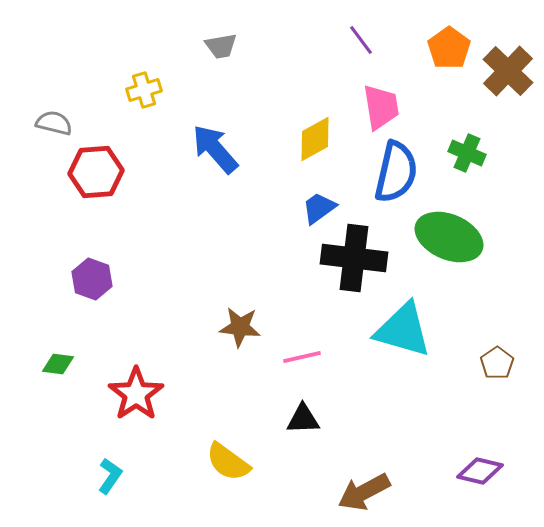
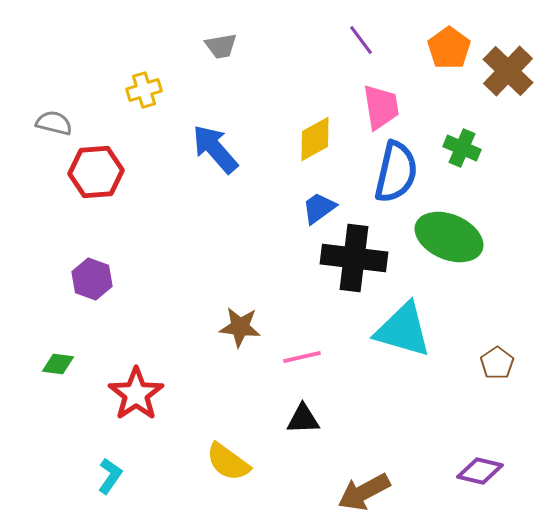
green cross: moved 5 px left, 5 px up
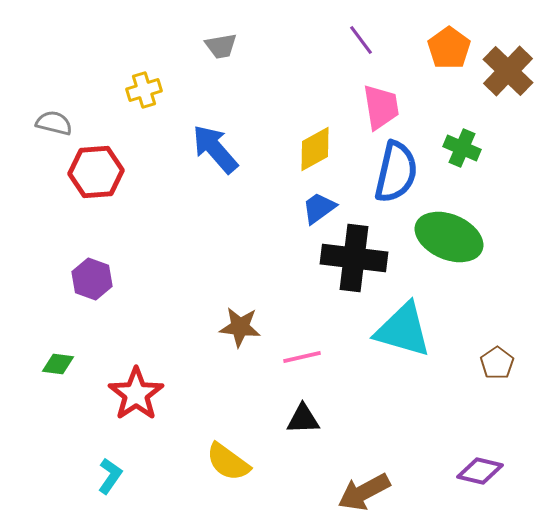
yellow diamond: moved 10 px down
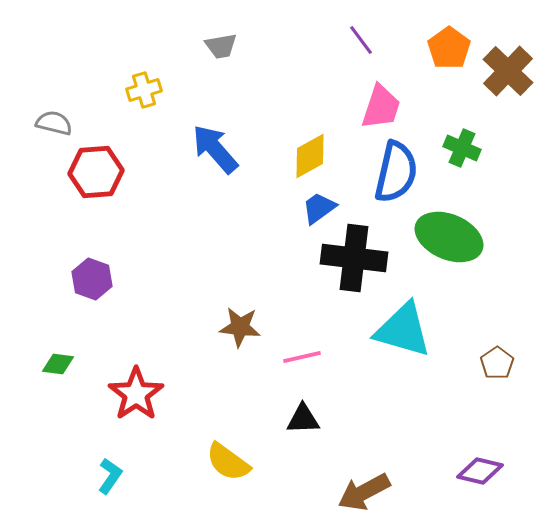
pink trapezoid: rotated 27 degrees clockwise
yellow diamond: moved 5 px left, 7 px down
